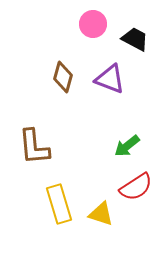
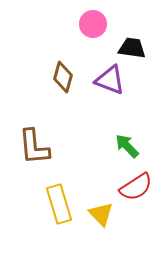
black trapezoid: moved 3 px left, 9 px down; rotated 20 degrees counterclockwise
purple triangle: moved 1 px down
green arrow: rotated 84 degrees clockwise
yellow triangle: rotated 28 degrees clockwise
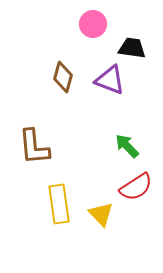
yellow rectangle: rotated 9 degrees clockwise
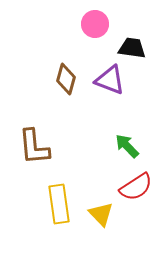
pink circle: moved 2 px right
brown diamond: moved 3 px right, 2 px down
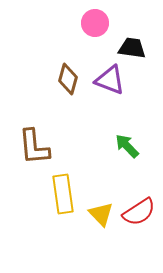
pink circle: moved 1 px up
brown diamond: moved 2 px right
red semicircle: moved 3 px right, 25 px down
yellow rectangle: moved 4 px right, 10 px up
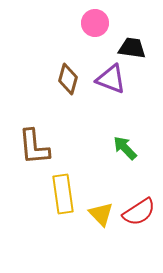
purple triangle: moved 1 px right, 1 px up
green arrow: moved 2 px left, 2 px down
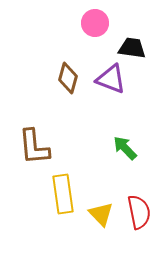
brown diamond: moved 1 px up
red semicircle: rotated 68 degrees counterclockwise
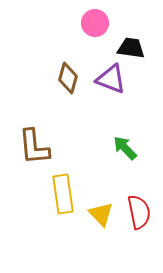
black trapezoid: moved 1 px left
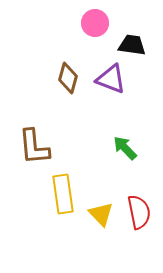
black trapezoid: moved 1 px right, 3 px up
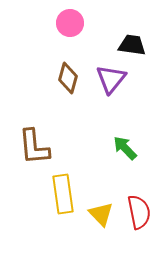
pink circle: moved 25 px left
purple triangle: rotated 48 degrees clockwise
